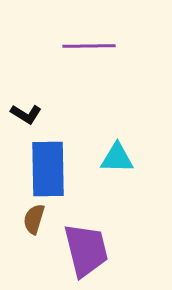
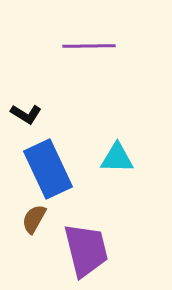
blue rectangle: rotated 24 degrees counterclockwise
brown semicircle: rotated 12 degrees clockwise
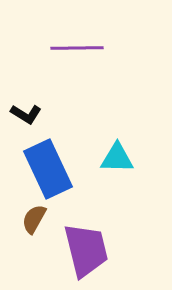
purple line: moved 12 px left, 2 px down
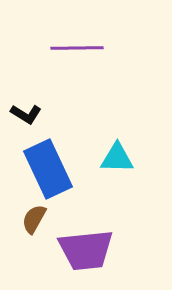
purple trapezoid: rotated 98 degrees clockwise
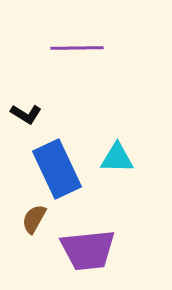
blue rectangle: moved 9 px right
purple trapezoid: moved 2 px right
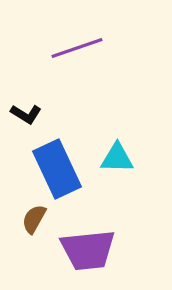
purple line: rotated 18 degrees counterclockwise
